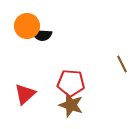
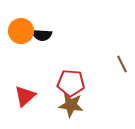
orange circle: moved 6 px left, 5 px down
red triangle: moved 2 px down
brown star: rotated 10 degrees counterclockwise
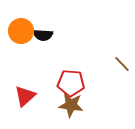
black semicircle: moved 1 px right
brown line: rotated 18 degrees counterclockwise
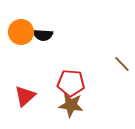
orange circle: moved 1 px down
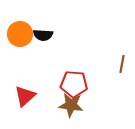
orange circle: moved 1 px left, 2 px down
brown line: rotated 54 degrees clockwise
red pentagon: moved 3 px right, 1 px down
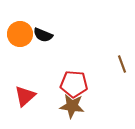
black semicircle: rotated 18 degrees clockwise
brown line: rotated 30 degrees counterclockwise
brown star: moved 1 px right, 1 px down
